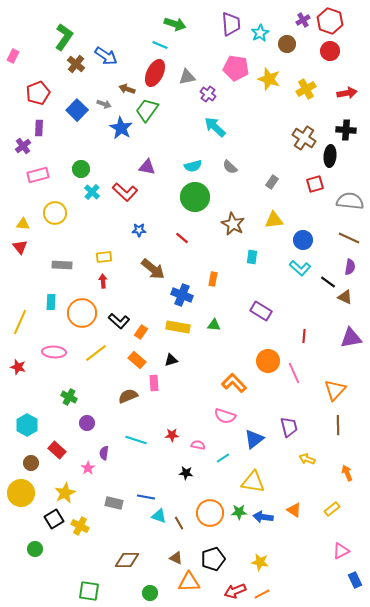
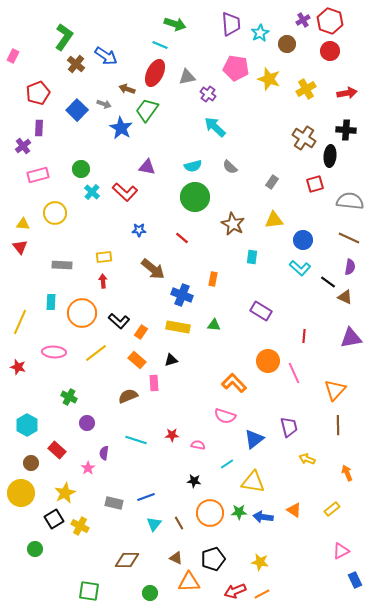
cyan line at (223, 458): moved 4 px right, 6 px down
black star at (186, 473): moved 8 px right, 8 px down
blue line at (146, 497): rotated 30 degrees counterclockwise
cyan triangle at (159, 516): moved 5 px left, 8 px down; rotated 49 degrees clockwise
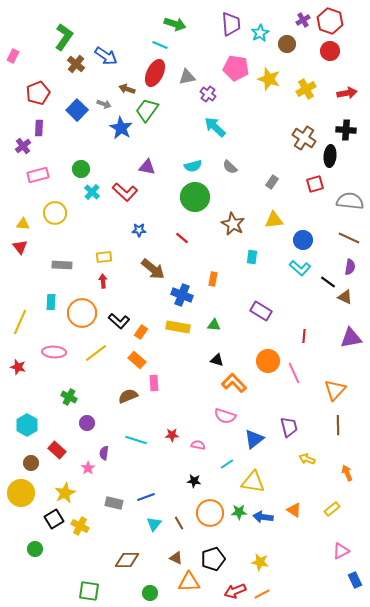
black triangle at (171, 360): moved 46 px right; rotated 32 degrees clockwise
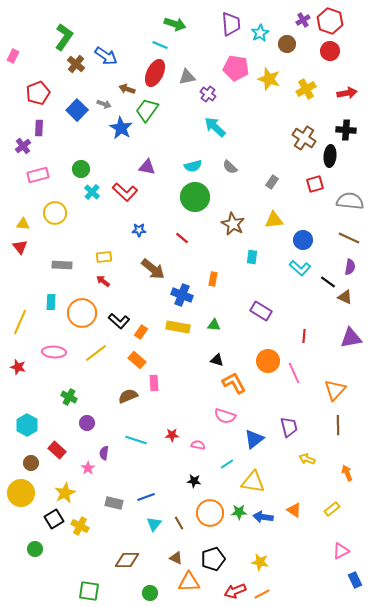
red arrow at (103, 281): rotated 48 degrees counterclockwise
orange L-shape at (234, 383): rotated 15 degrees clockwise
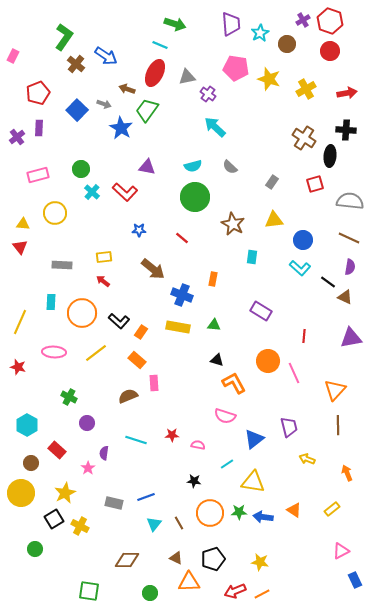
purple cross at (23, 146): moved 6 px left, 9 px up
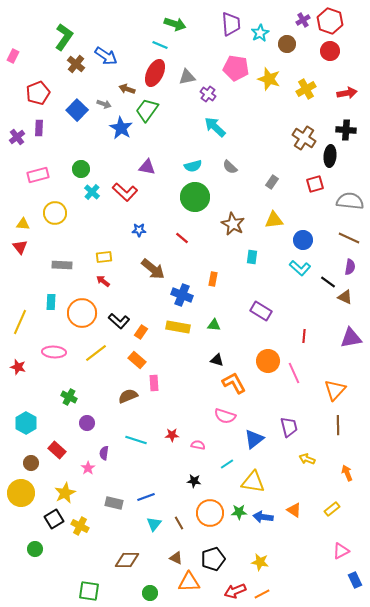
cyan hexagon at (27, 425): moved 1 px left, 2 px up
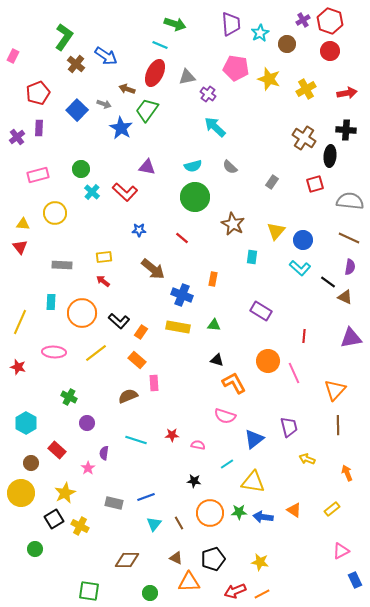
yellow triangle at (274, 220): moved 2 px right, 11 px down; rotated 42 degrees counterclockwise
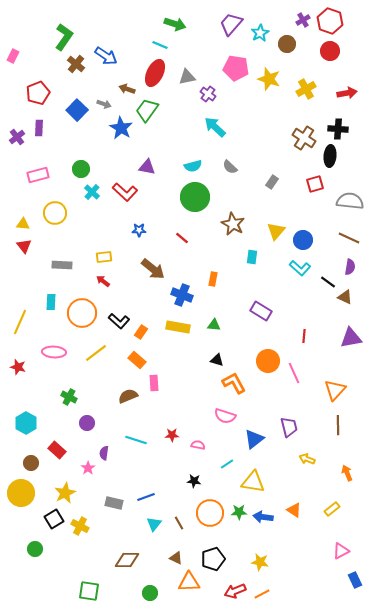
purple trapezoid at (231, 24): rotated 135 degrees counterclockwise
black cross at (346, 130): moved 8 px left, 1 px up
red triangle at (20, 247): moved 4 px right, 1 px up
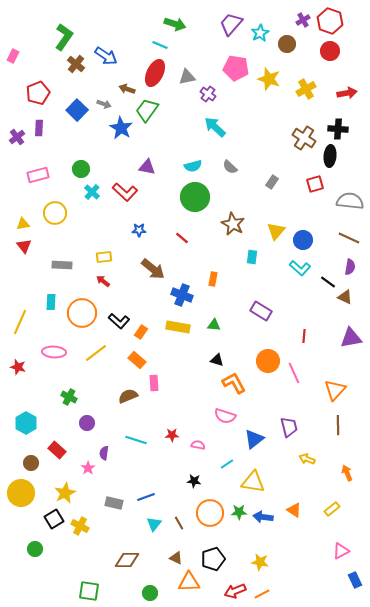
yellow triangle at (23, 224): rotated 16 degrees counterclockwise
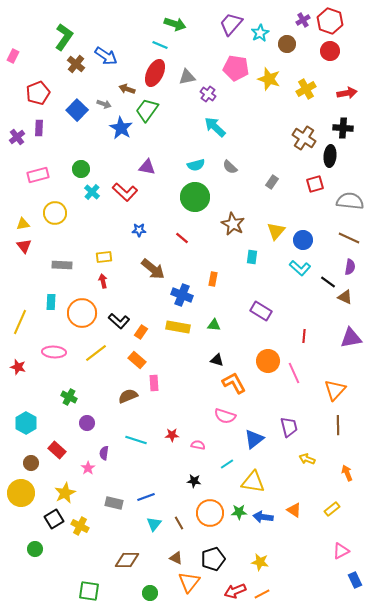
black cross at (338, 129): moved 5 px right, 1 px up
cyan semicircle at (193, 166): moved 3 px right, 1 px up
red arrow at (103, 281): rotated 40 degrees clockwise
orange triangle at (189, 582): rotated 50 degrees counterclockwise
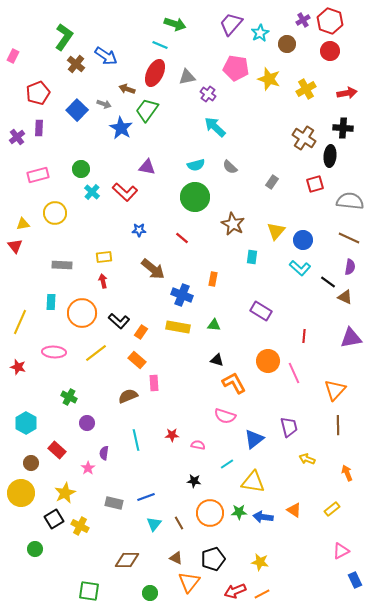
red triangle at (24, 246): moved 9 px left
cyan line at (136, 440): rotated 60 degrees clockwise
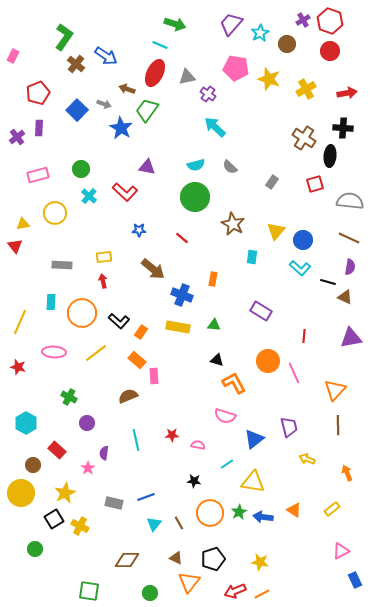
cyan cross at (92, 192): moved 3 px left, 4 px down
black line at (328, 282): rotated 21 degrees counterclockwise
pink rectangle at (154, 383): moved 7 px up
brown circle at (31, 463): moved 2 px right, 2 px down
green star at (239, 512): rotated 28 degrees counterclockwise
